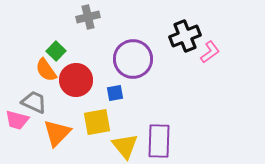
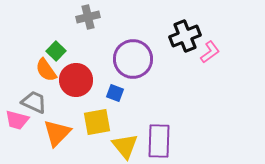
blue square: rotated 30 degrees clockwise
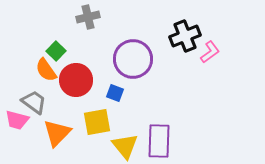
gray trapezoid: rotated 12 degrees clockwise
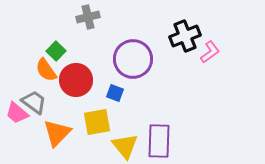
pink trapezoid: moved 7 px up; rotated 25 degrees clockwise
